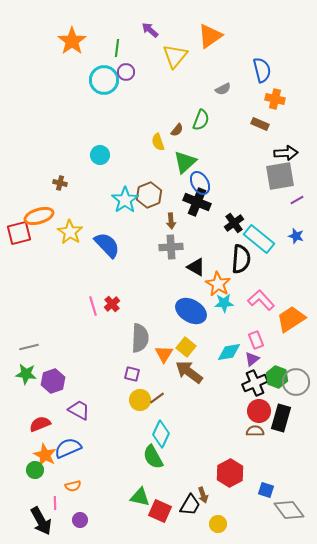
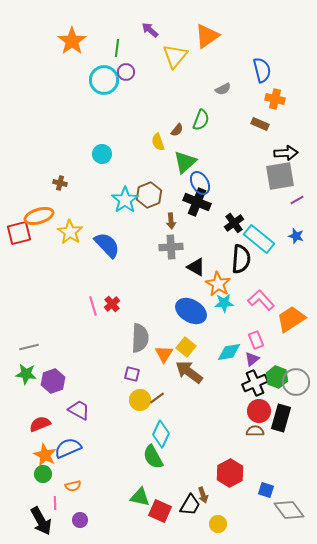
orange triangle at (210, 36): moved 3 px left
cyan circle at (100, 155): moved 2 px right, 1 px up
green circle at (35, 470): moved 8 px right, 4 px down
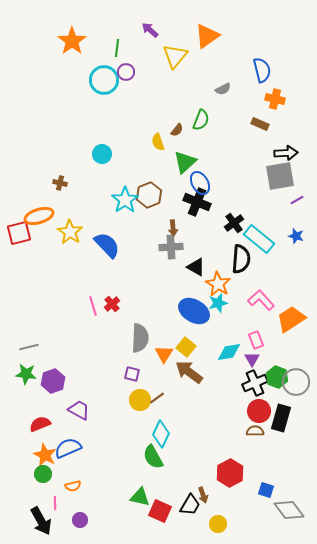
brown arrow at (171, 221): moved 2 px right, 7 px down
cyan star at (224, 303): moved 6 px left; rotated 12 degrees counterclockwise
blue ellipse at (191, 311): moved 3 px right
purple triangle at (252, 359): rotated 21 degrees counterclockwise
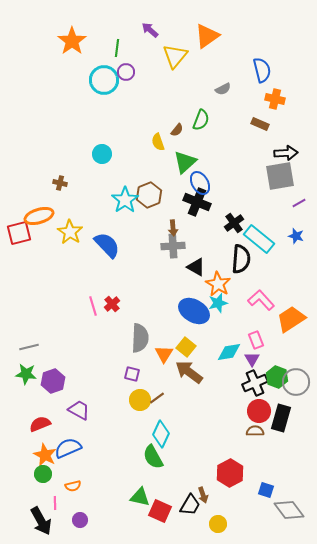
purple line at (297, 200): moved 2 px right, 3 px down
gray cross at (171, 247): moved 2 px right, 1 px up
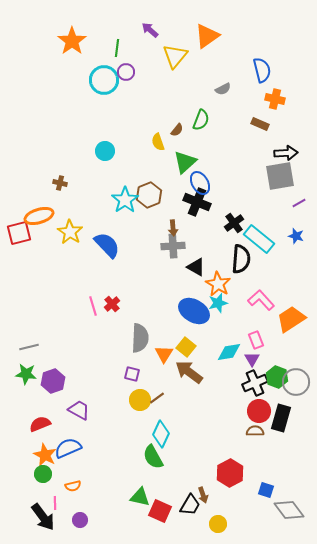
cyan circle at (102, 154): moved 3 px right, 3 px up
black arrow at (41, 521): moved 2 px right, 4 px up; rotated 8 degrees counterclockwise
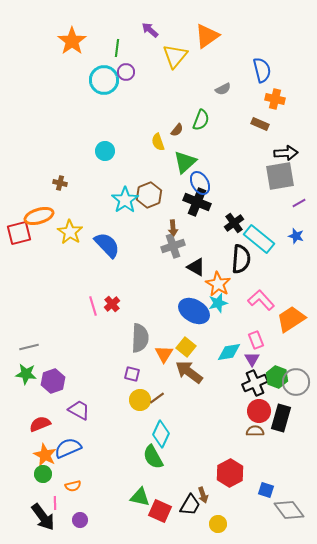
gray cross at (173, 246): rotated 15 degrees counterclockwise
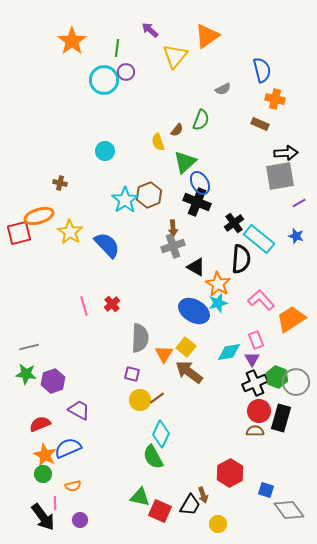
pink line at (93, 306): moved 9 px left
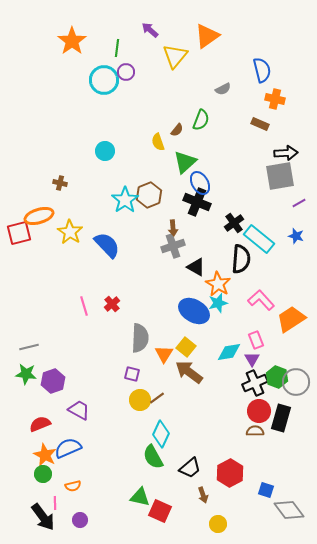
black trapezoid at (190, 505): moved 37 px up; rotated 20 degrees clockwise
